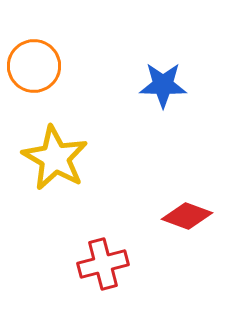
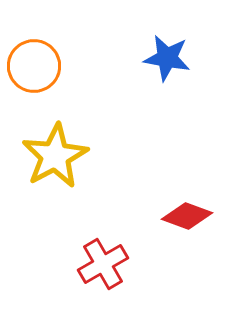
blue star: moved 4 px right, 27 px up; rotated 9 degrees clockwise
yellow star: moved 2 px up; rotated 14 degrees clockwise
red cross: rotated 15 degrees counterclockwise
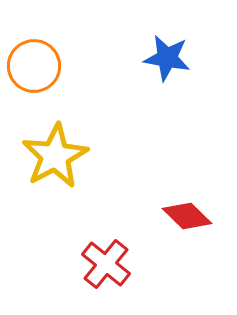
red diamond: rotated 24 degrees clockwise
red cross: moved 3 px right; rotated 21 degrees counterclockwise
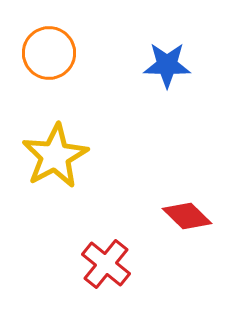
blue star: moved 7 px down; rotated 9 degrees counterclockwise
orange circle: moved 15 px right, 13 px up
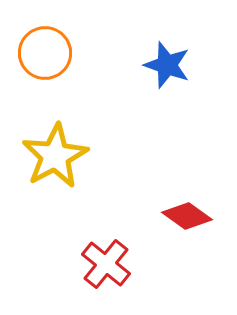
orange circle: moved 4 px left
blue star: rotated 18 degrees clockwise
red diamond: rotated 9 degrees counterclockwise
